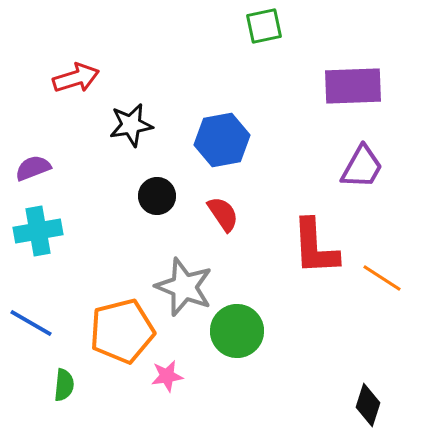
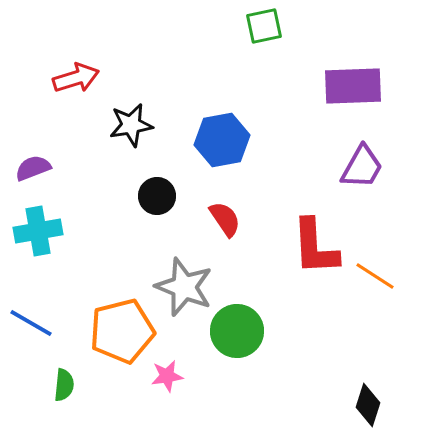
red semicircle: moved 2 px right, 5 px down
orange line: moved 7 px left, 2 px up
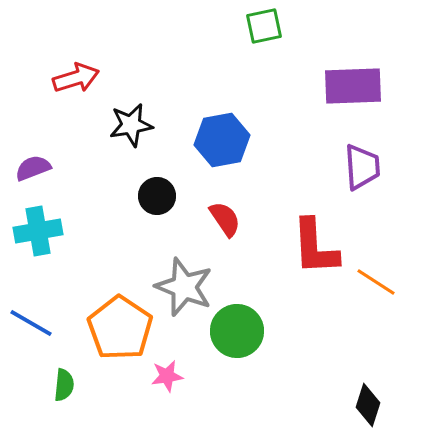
purple trapezoid: rotated 33 degrees counterclockwise
orange line: moved 1 px right, 6 px down
orange pentagon: moved 2 px left, 3 px up; rotated 24 degrees counterclockwise
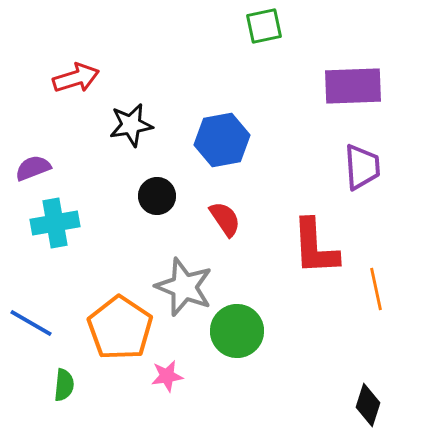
cyan cross: moved 17 px right, 8 px up
orange line: moved 7 px down; rotated 45 degrees clockwise
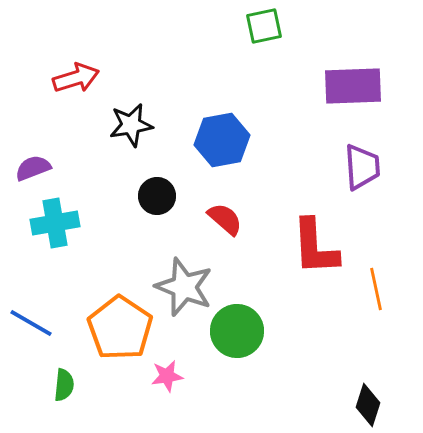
red semicircle: rotated 15 degrees counterclockwise
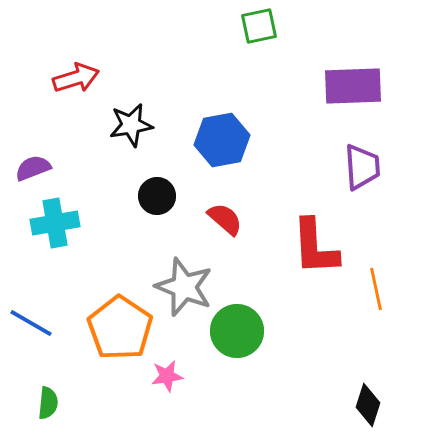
green square: moved 5 px left
green semicircle: moved 16 px left, 18 px down
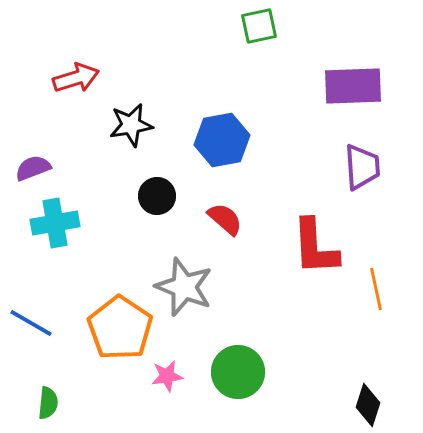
green circle: moved 1 px right, 41 px down
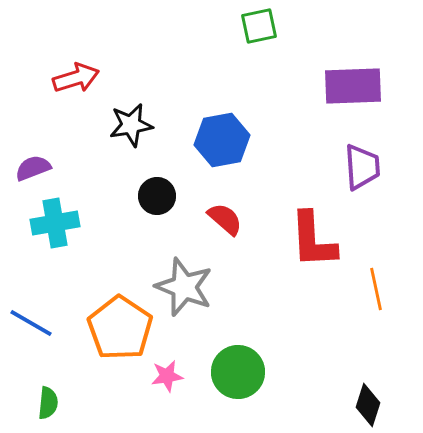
red L-shape: moved 2 px left, 7 px up
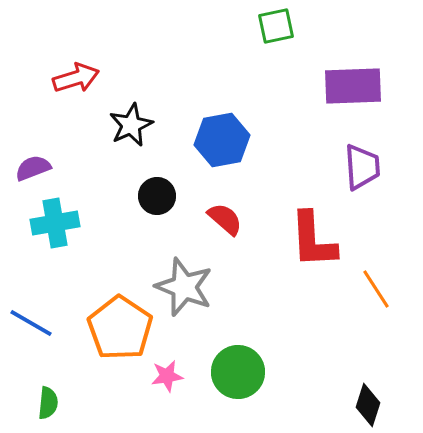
green square: moved 17 px right
black star: rotated 15 degrees counterclockwise
orange line: rotated 21 degrees counterclockwise
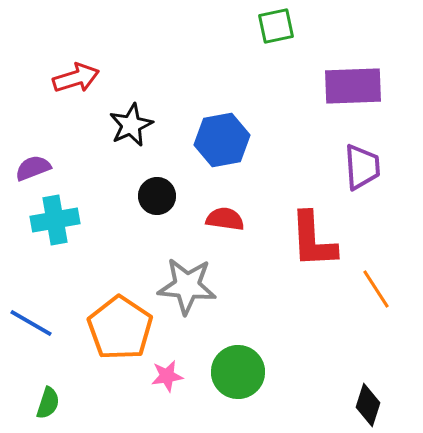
red semicircle: rotated 33 degrees counterclockwise
cyan cross: moved 3 px up
gray star: moved 3 px right, 1 px up; rotated 16 degrees counterclockwise
green semicircle: rotated 12 degrees clockwise
